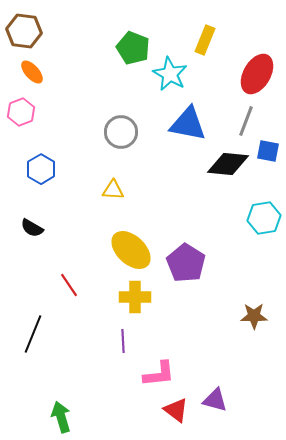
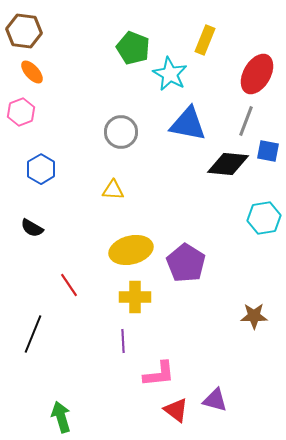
yellow ellipse: rotated 57 degrees counterclockwise
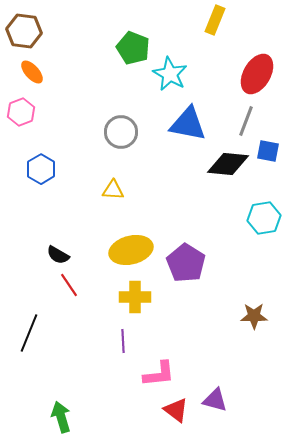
yellow rectangle: moved 10 px right, 20 px up
black semicircle: moved 26 px right, 27 px down
black line: moved 4 px left, 1 px up
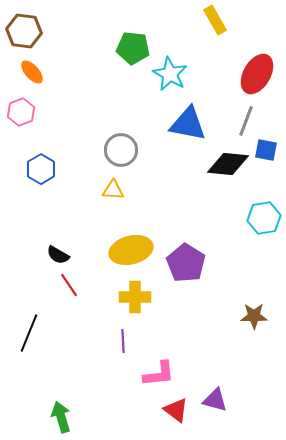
yellow rectangle: rotated 52 degrees counterclockwise
green pentagon: rotated 16 degrees counterclockwise
gray circle: moved 18 px down
blue square: moved 2 px left, 1 px up
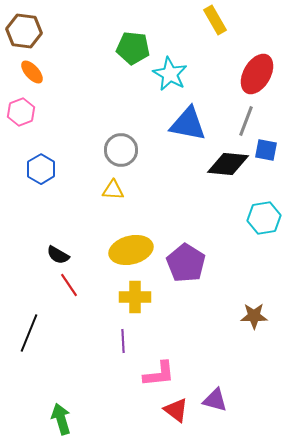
green arrow: moved 2 px down
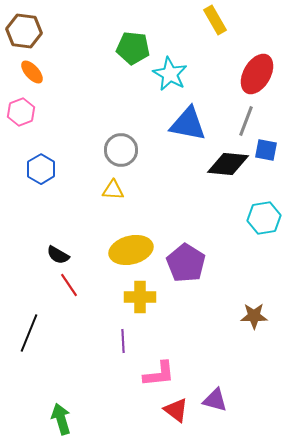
yellow cross: moved 5 px right
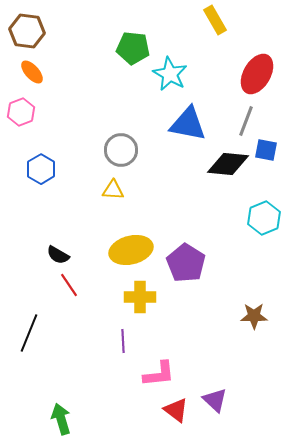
brown hexagon: moved 3 px right
cyan hexagon: rotated 12 degrees counterclockwise
purple triangle: rotated 28 degrees clockwise
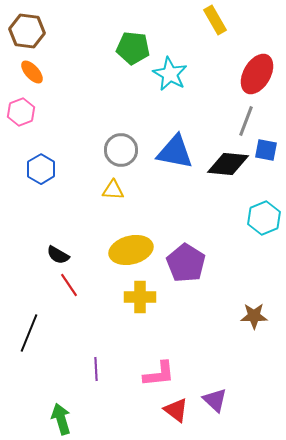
blue triangle: moved 13 px left, 28 px down
purple line: moved 27 px left, 28 px down
